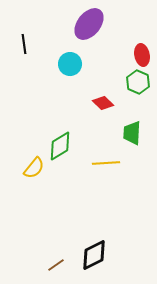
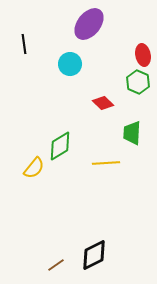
red ellipse: moved 1 px right
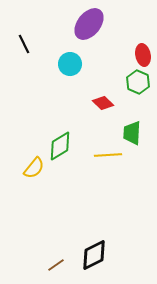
black line: rotated 18 degrees counterclockwise
yellow line: moved 2 px right, 8 px up
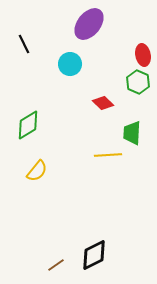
green diamond: moved 32 px left, 21 px up
yellow semicircle: moved 3 px right, 3 px down
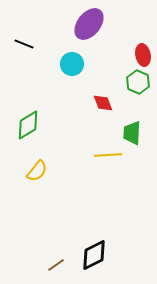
black line: rotated 42 degrees counterclockwise
cyan circle: moved 2 px right
red diamond: rotated 25 degrees clockwise
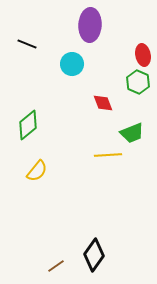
purple ellipse: moved 1 px right, 1 px down; rotated 36 degrees counterclockwise
black line: moved 3 px right
green diamond: rotated 8 degrees counterclockwise
green trapezoid: rotated 115 degrees counterclockwise
black diamond: rotated 28 degrees counterclockwise
brown line: moved 1 px down
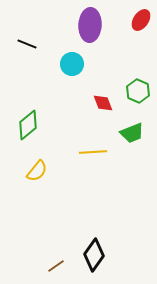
red ellipse: moved 2 px left, 35 px up; rotated 45 degrees clockwise
green hexagon: moved 9 px down
yellow line: moved 15 px left, 3 px up
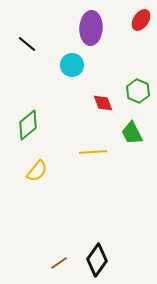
purple ellipse: moved 1 px right, 3 px down
black line: rotated 18 degrees clockwise
cyan circle: moved 1 px down
green trapezoid: rotated 85 degrees clockwise
black diamond: moved 3 px right, 5 px down
brown line: moved 3 px right, 3 px up
